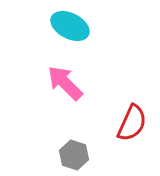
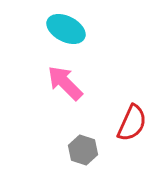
cyan ellipse: moved 4 px left, 3 px down
gray hexagon: moved 9 px right, 5 px up
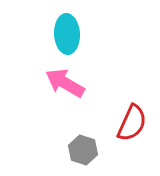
cyan ellipse: moved 1 px right, 5 px down; rotated 60 degrees clockwise
pink arrow: rotated 15 degrees counterclockwise
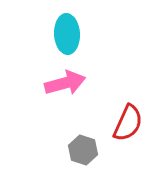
pink arrow: rotated 135 degrees clockwise
red semicircle: moved 4 px left
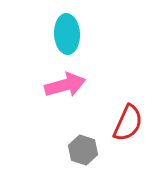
pink arrow: moved 2 px down
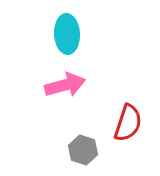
red semicircle: rotated 6 degrees counterclockwise
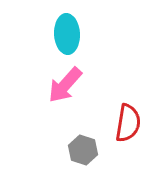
pink arrow: rotated 147 degrees clockwise
red semicircle: rotated 9 degrees counterclockwise
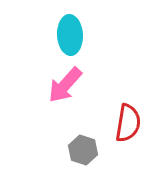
cyan ellipse: moved 3 px right, 1 px down
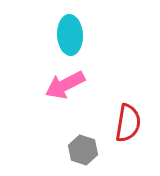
pink arrow: rotated 21 degrees clockwise
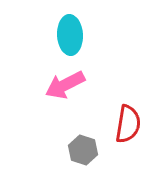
red semicircle: moved 1 px down
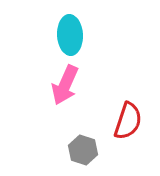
pink arrow: rotated 39 degrees counterclockwise
red semicircle: moved 3 px up; rotated 9 degrees clockwise
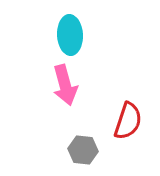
pink arrow: rotated 39 degrees counterclockwise
gray hexagon: rotated 12 degrees counterclockwise
